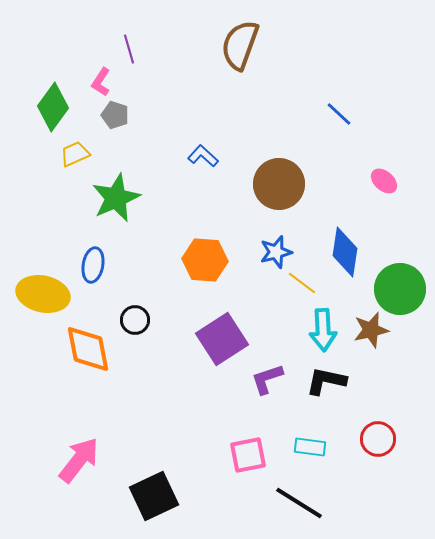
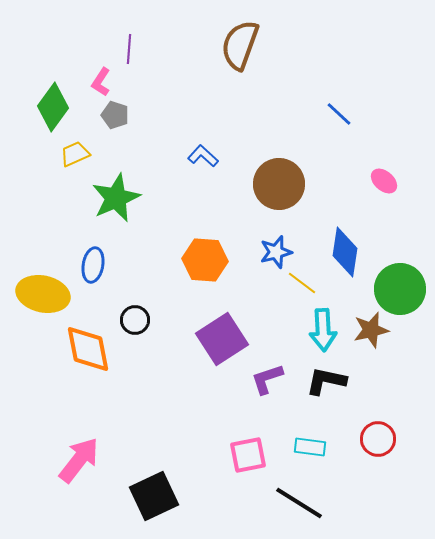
purple line: rotated 20 degrees clockwise
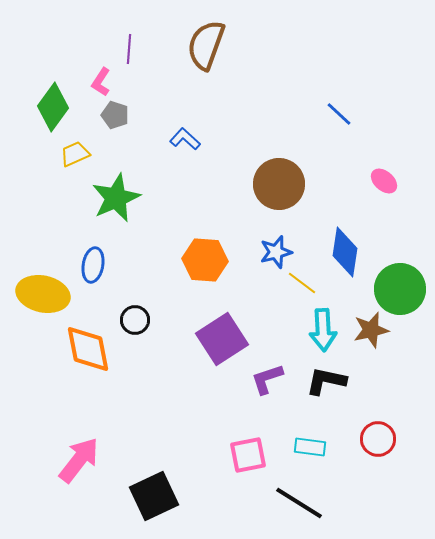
brown semicircle: moved 34 px left
blue L-shape: moved 18 px left, 17 px up
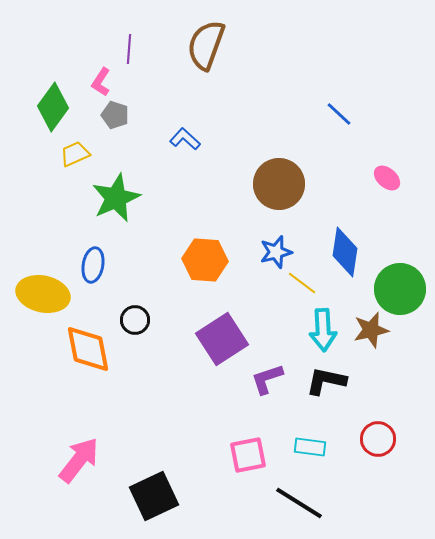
pink ellipse: moved 3 px right, 3 px up
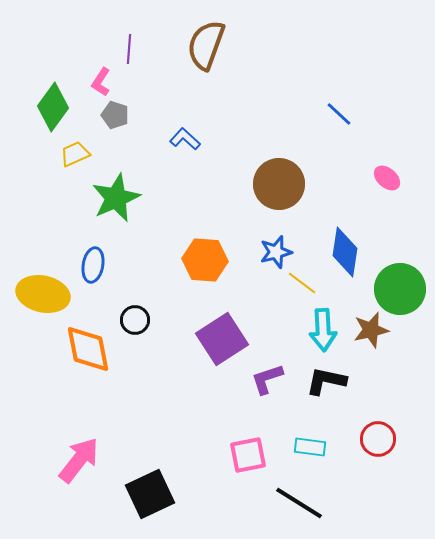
black square: moved 4 px left, 2 px up
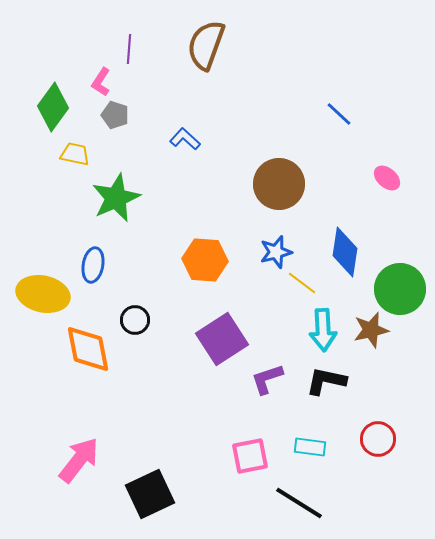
yellow trapezoid: rotated 36 degrees clockwise
pink square: moved 2 px right, 1 px down
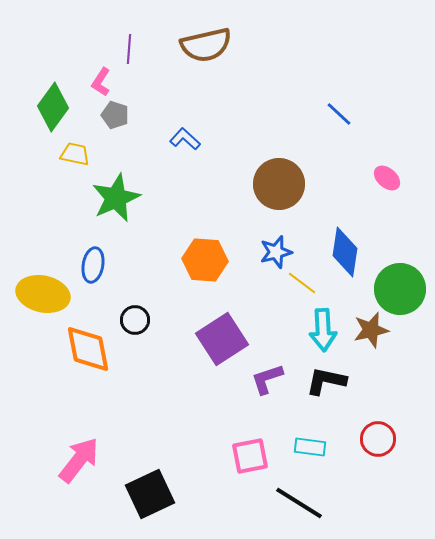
brown semicircle: rotated 123 degrees counterclockwise
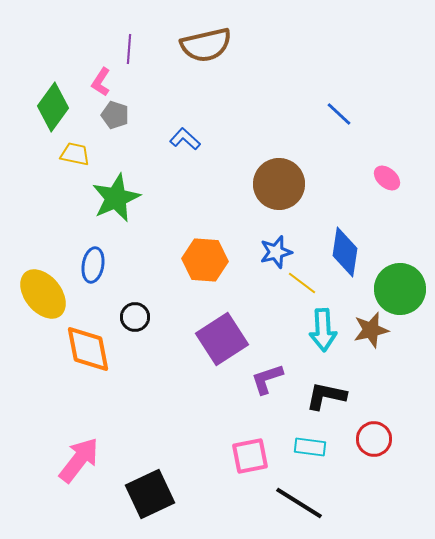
yellow ellipse: rotated 39 degrees clockwise
black circle: moved 3 px up
black L-shape: moved 15 px down
red circle: moved 4 px left
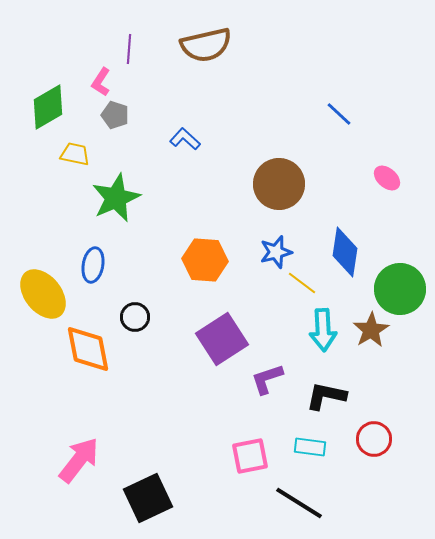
green diamond: moved 5 px left; rotated 24 degrees clockwise
brown star: rotated 18 degrees counterclockwise
black square: moved 2 px left, 4 px down
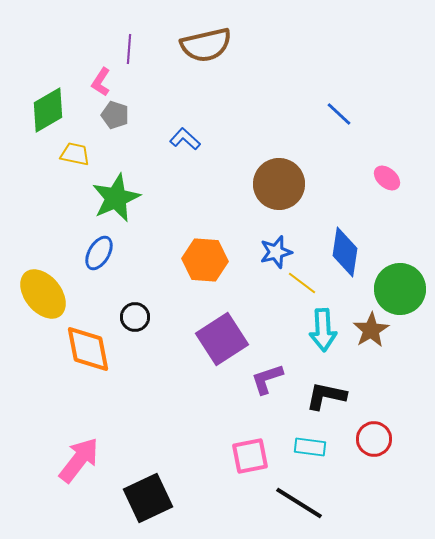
green diamond: moved 3 px down
blue ellipse: moved 6 px right, 12 px up; rotated 20 degrees clockwise
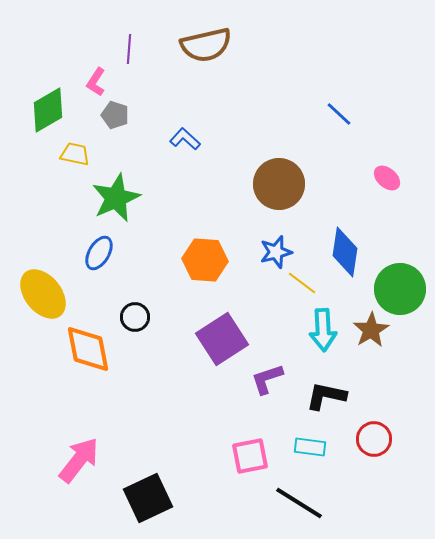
pink L-shape: moved 5 px left
